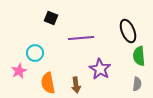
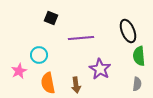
cyan circle: moved 4 px right, 2 px down
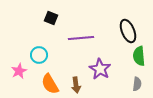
orange semicircle: moved 2 px right, 1 px down; rotated 20 degrees counterclockwise
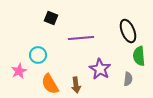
cyan circle: moved 1 px left
gray semicircle: moved 9 px left, 5 px up
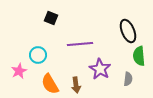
purple line: moved 1 px left, 6 px down
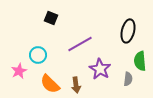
black ellipse: rotated 35 degrees clockwise
purple line: rotated 25 degrees counterclockwise
green semicircle: moved 1 px right, 5 px down
orange semicircle: rotated 15 degrees counterclockwise
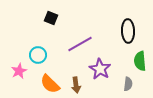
black ellipse: rotated 15 degrees counterclockwise
gray semicircle: moved 5 px down
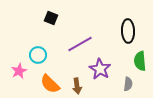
brown arrow: moved 1 px right, 1 px down
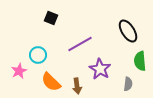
black ellipse: rotated 30 degrees counterclockwise
orange semicircle: moved 1 px right, 2 px up
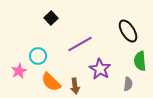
black square: rotated 24 degrees clockwise
cyan circle: moved 1 px down
brown arrow: moved 2 px left
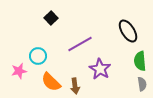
pink star: rotated 14 degrees clockwise
gray semicircle: moved 14 px right; rotated 16 degrees counterclockwise
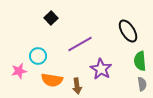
purple star: moved 1 px right
orange semicircle: moved 1 px right, 2 px up; rotated 35 degrees counterclockwise
brown arrow: moved 2 px right
